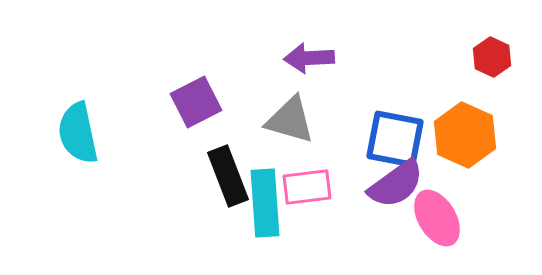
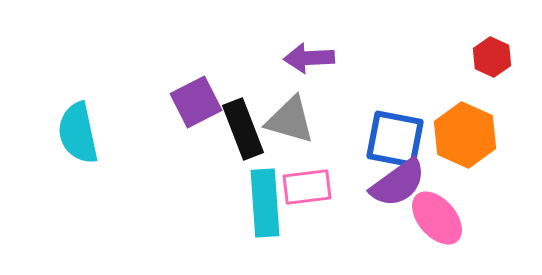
black rectangle: moved 15 px right, 47 px up
purple semicircle: moved 2 px right, 1 px up
pink ellipse: rotated 10 degrees counterclockwise
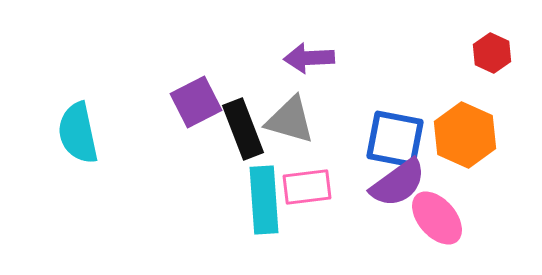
red hexagon: moved 4 px up
cyan rectangle: moved 1 px left, 3 px up
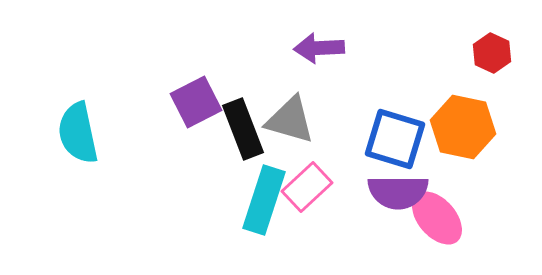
purple arrow: moved 10 px right, 10 px up
orange hexagon: moved 2 px left, 8 px up; rotated 12 degrees counterclockwise
blue square: rotated 6 degrees clockwise
purple semicircle: moved 9 px down; rotated 36 degrees clockwise
pink rectangle: rotated 36 degrees counterclockwise
cyan rectangle: rotated 22 degrees clockwise
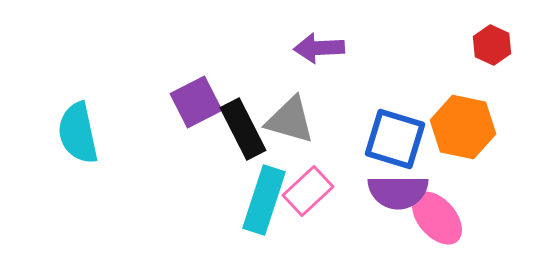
red hexagon: moved 8 px up
black rectangle: rotated 6 degrees counterclockwise
pink rectangle: moved 1 px right, 4 px down
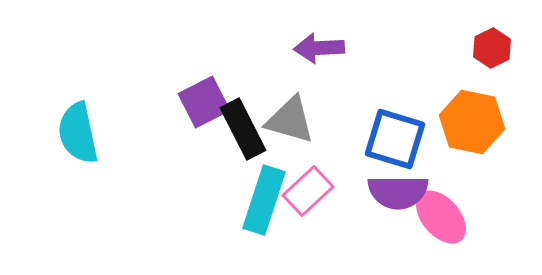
red hexagon: moved 3 px down; rotated 9 degrees clockwise
purple square: moved 8 px right
orange hexagon: moved 9 px right, 5 px up
pink ellipse: moved 4 px right, 1 px up
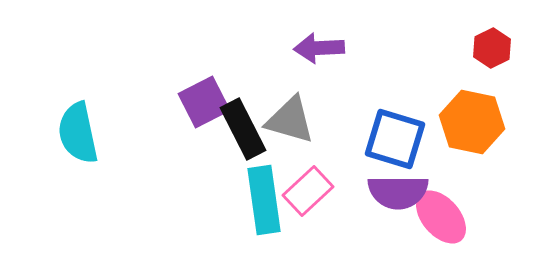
cyan rectangle: rotated 26 degrees counterclockwise
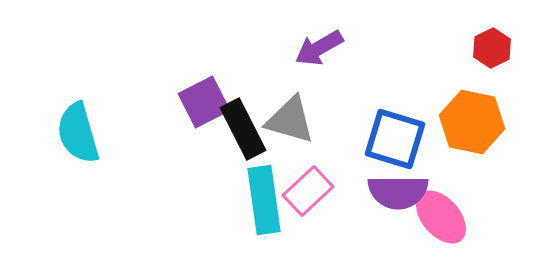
purple arrow: rotated 27 degrees counterclockwise
cyan semicircle: rotated 4 degrees counterclockwise
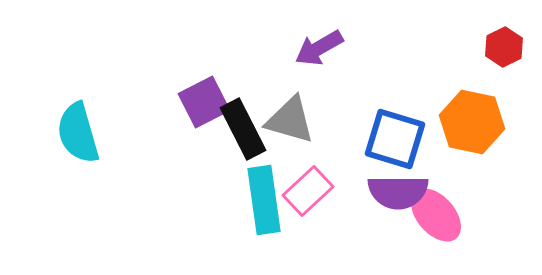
red hexagon: moved 12 px right, 1 px up
pink ellipse: moved 5 px left, 2 px up
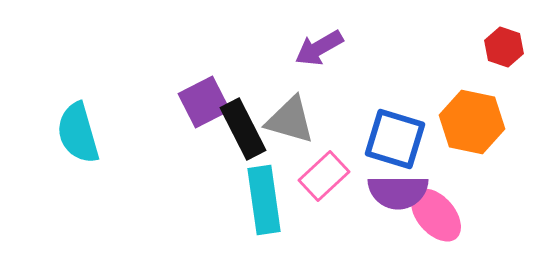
red hexagon: rotated 15 degrees counterclockwise
pink rectangle: moved 16 px right, 15 px up
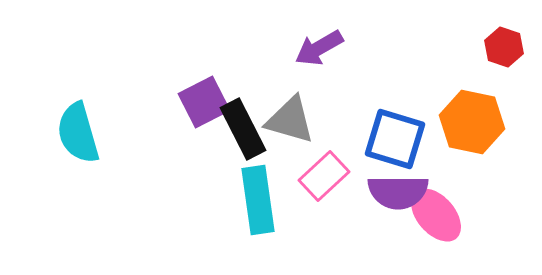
cyan rectangle: moved 6 px left
